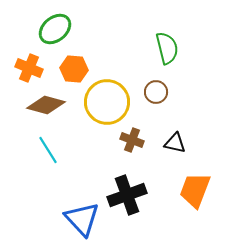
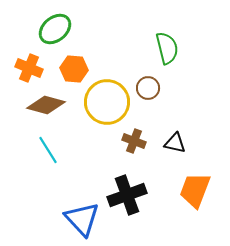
brown circle: moved 8 px left, 4 px up
brown cross: moved 2 px right, 1 px down
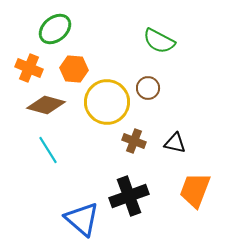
green semicircle: moved 8 px left, 7 px up; rotated 132 degrees clockwise
black cross: moved 2 px right, 1 px down
blue triangle: rotated 6 degrees counterclockwise
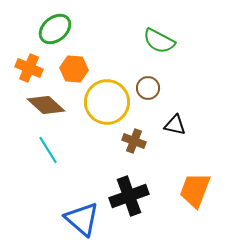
brown diamond: rotated 27 degrees clockwise
black triangle: moved 18 px up
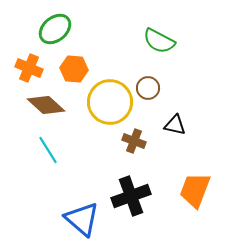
yellow circle: moved 3 px right
black cross: moved 2 px right
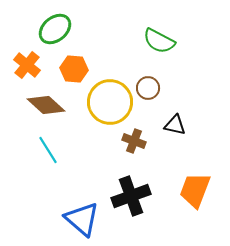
orange cross: moved 2 px left, 3 px up; rotated 16 degrees clockwise
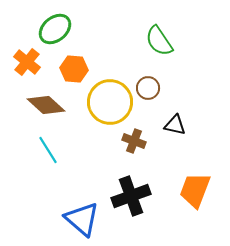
green semicircle: rotated 28 degrees clockwise
orange cross: moved 3 px up
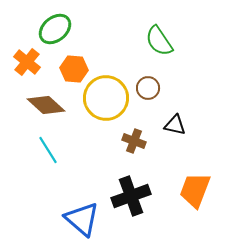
yellow circle: moved 4 px left, 4 px up
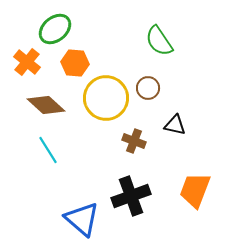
orange hexagon: moved 1 px right, 6 px up
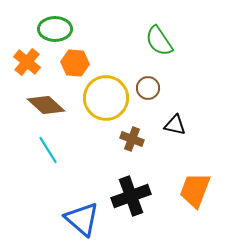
green ellipse: rotated 40 degrees clockwise
brown cross: moved 2 px left, 2 px up
